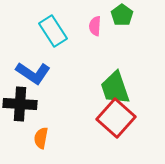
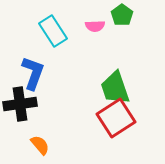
pink semicircle: rotated 96 degrees counterclockwise
blue L-shape: rotated 104 degrees counterclockwise
black cross: rotated 12 degrees counterclockwise
red square: rotated 15 degrees clockwise
orange semicircle: moved 1 px left, 7 px down; rotated 130 degrees clockwise
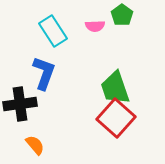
blue L-shape: moved 11 px right
red square: rotated 15 degrees counterclockwise
orange semicircle: moved 5 px left
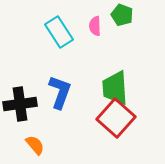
green pentagon: rotated 15 degrees counterclockwise
pink semicircle: rotated 90 degrees clockwise
cyan rectangle: moved 6 px right, 1 px down
blue L-shape: moved 16 px right, 19 px down
green trapezoid: rotated 15 degrees clockwise
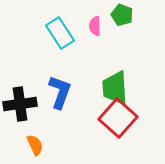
cyan rectangle: moved 1 px right, 1 px down
red square: moved 2 px right
orange semicircle: rotated 15 degrees clockwise
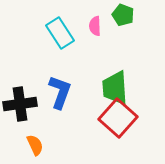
green pentagon: moved 1 px right
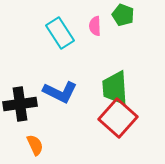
blue L-shape: rotated 96 degrees clockwise
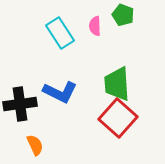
green trapezoid: moved 2 px right, 4 px up
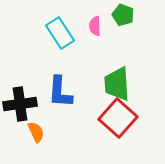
blue L-shape: rotated 68 degrees clockwise
orange semicircle: moved 1 px right, 13 px up
